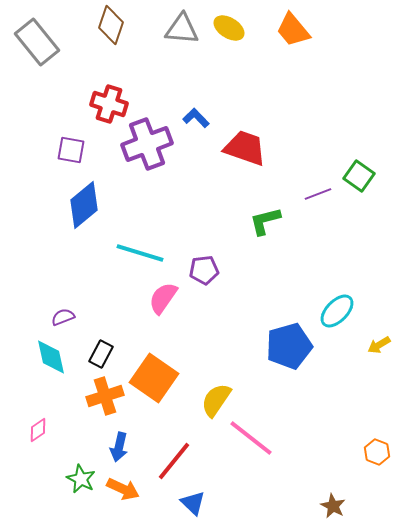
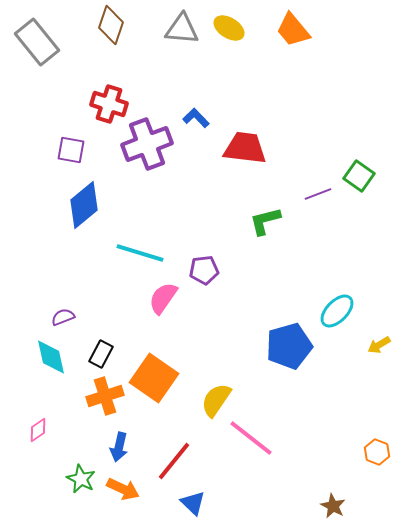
red trapezoid: rotated 12 degrees counterclockwise
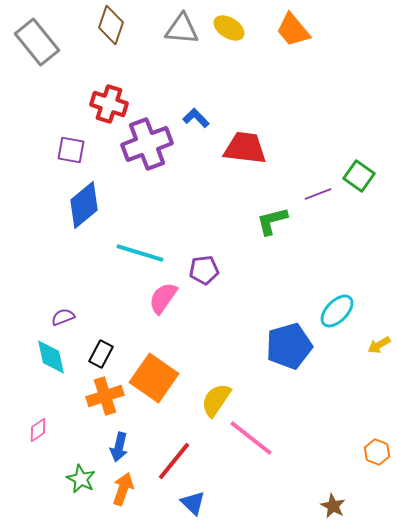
green L-shape: moved 7 px right
orange arrow: rotated 96 degrees counterclockwise
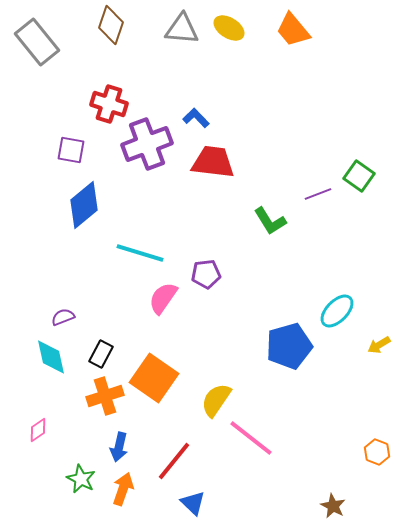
red trapezoid: moved 32 px left, 14 px down
green L-shape: moved 2 px left; rotated 108 degrees counterclockwise
purple pentagon: moved 2 px right, 4 px down
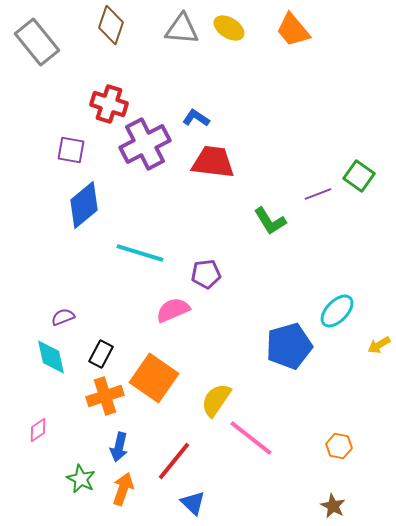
blue L-shape: rotated 12 degrees counterclockwise
purple cross: moved 2 px left; rotated 6 degrees counterclockwise
pink semicircle: moved 10 px right, 12 px down; rotated 32 degrees clockwise
orange hexagon: moved 38 px left, 6 px up; rotated 10 degrees counterclockwise
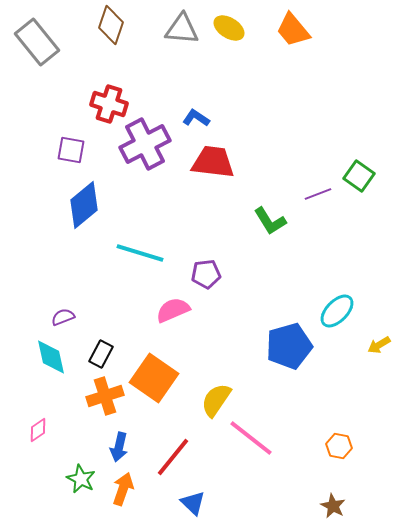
red line: moved 1 px left, 4 px up
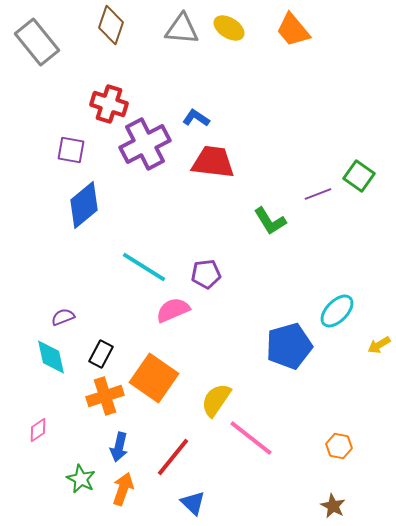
cyan line: moved 4 px right, 14 px down; rotated 15 degrees clockwise
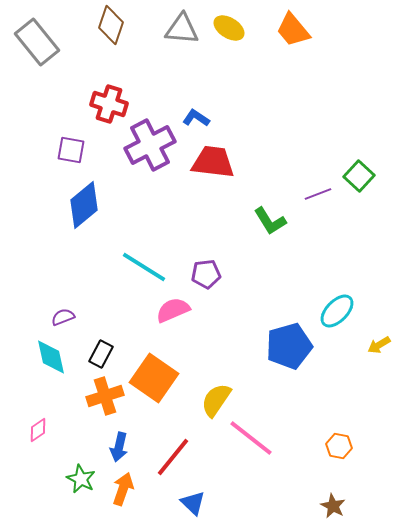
purple cross: moved 5 px right, 1 px down
green square: rotated 8 degrees clockwise
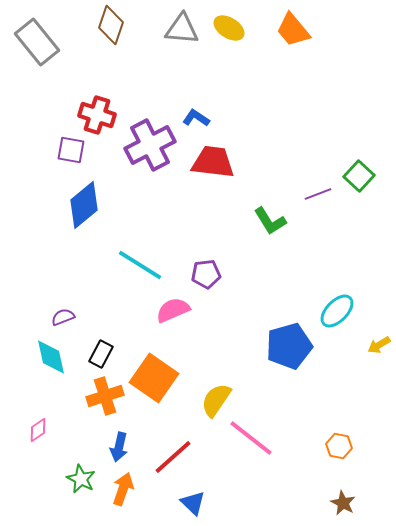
red cross: moved 12 px left, 11 px down
cyan line: moved 4 px left, 2 px up
red line: rotated 9 degrees clockwise
brown star: moved 10 px right, 3 px up
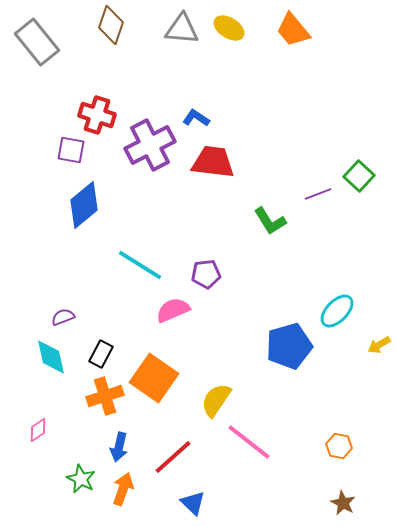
pink line: moved 2 px left, 4 px down
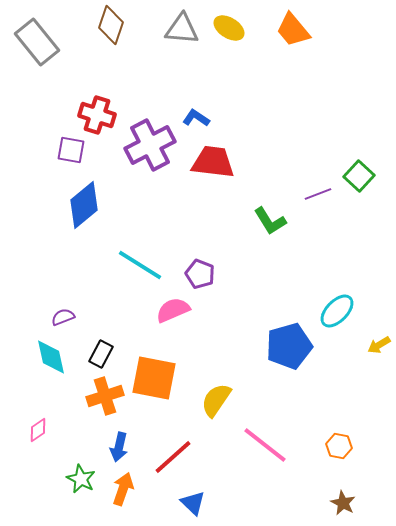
purple pentagon: moved 6 px left; rotated 28 degrees clockwise
orange square: rotated 24 degrees counterclockwise
pink line: moved 16 px right, 3 px down
